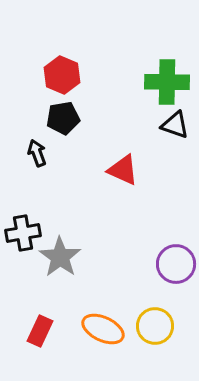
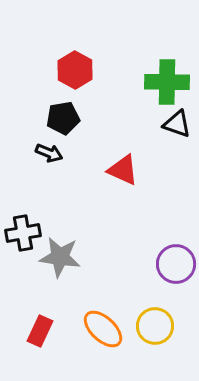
red hexagon: moved 13 px right, 5 px up; rotated 6 degrees clockwise
black triangle: moved 2 px right, 1 px up
black arrow: moved 12 px right; rotated 132 degrees clockwise
gray star: rotated 27 degrees counterclockwise
orange ellipse: rotated 18 degrees clockwise
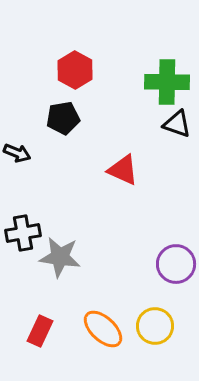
black arrow: moved 32 px left
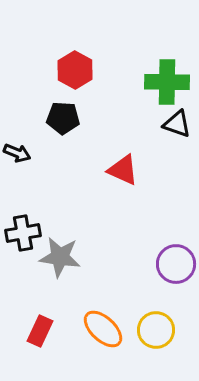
black pentagon: rotated 12 degrees clockwise
yellow circle: moved 1 px right, 4 px down
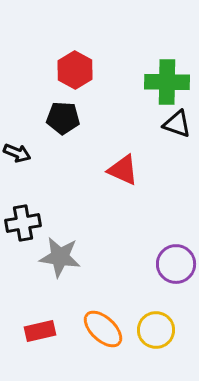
black cross: moved 10 px up
red rectangle: rotated 52 degrees clockwise
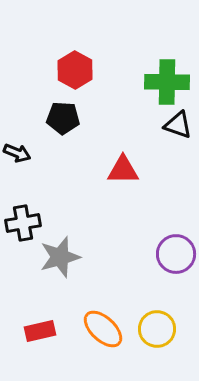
black triangle: moved 1 px right, 1 px down
red triangle: rotated 24 degrees counterclockwise
gray star: rotated 24 degrees counterclockwise
purple circle: moved 10 px up
yellow circle: moved 1 px right, 1 px up
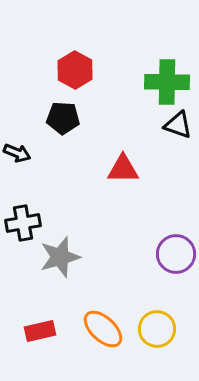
red triangle: moved 1 px up
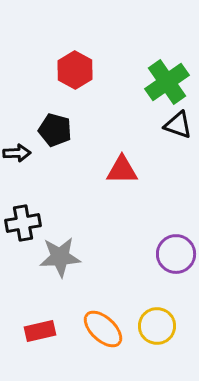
green cross: rotated 36 degrees counterclockwise
black pentagon: moved 8 px left, 12 px down; rotated 12 degrees clockwise
black arrow: rotated 24 degrees counterclockwise
red triangle: moved 1 px left, 1 px down
gray star: rotated 12 degrees clockwise
yellow circle: moved 3 px up
